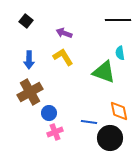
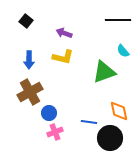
cyan semicircle: moved 3 px right, 2 px up; rotated 32 degrees counterclockwise
yellow L-shape: rotated 135 degrees clockwise
green triangle: rotated 40 degrees counterclockwise
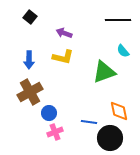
black square: moved 4 px right, 4 px up
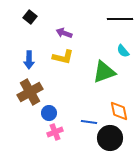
black line: moved 2 px right, 1 px up
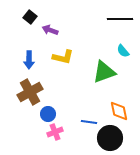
purple arrow: moved 14 px left, 3 px up
blue circle: moved 1 px left, 1 px down
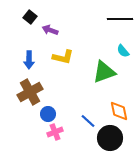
blue line: moved 1 px left, 1 px up; rotated 35 degrees clockwise
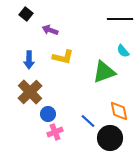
black square: moved 4 px left, 3 px up
brown cross: rotated 15 degrees counterclockwise
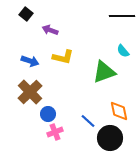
black line: moved 2 px right, 3 px up
blue arrow: moved 1 px right, 1 px down; rotated 72 degrees counterclockwise
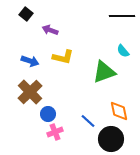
black circle: moved 1 px right, 1 px down
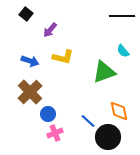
purple arrow: rotated 70 degrees counterclockwise
pink cross: moved 1 px down
black circle: moved 3 px left, 2 px up
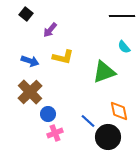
cyan semicircle: moved 1 px right, 4 px up
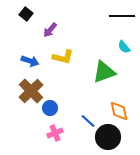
brown cross: moved 1 px right, 1 px up
blue circle: moved 2 px right, 6 px up
